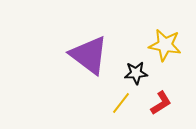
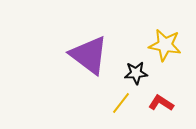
red L-shape: rotated 115 degrees counterclockwise
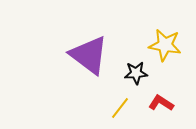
yellow line: moved 1 px left, 5 px down
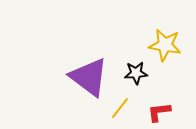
purple triangle: moved 22 px down
red L-shape: moved 2 px left, 9 px down; rotated 40 degrees counterclockwise
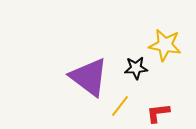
black star: moved 5 px up
yellow line: moved 2 px up
red L-shape: moved 1 px left, 1 px down
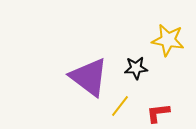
yellow star: moved 3 px right, 5 px up
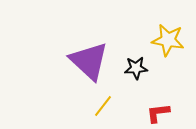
purple triangle: moved 16 px up; rotated 6 degrees clockwise
yellow line: moved 17 px left
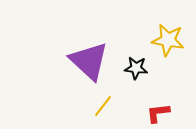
black star: rotated 10 degrees clockwise
